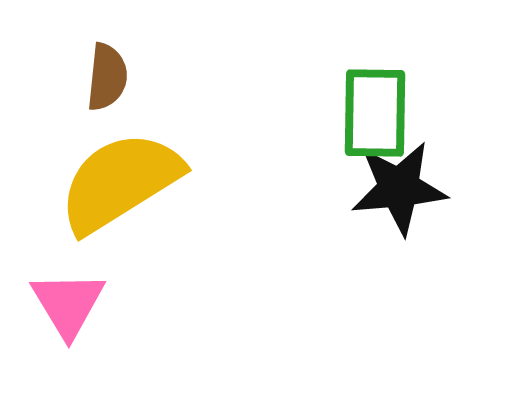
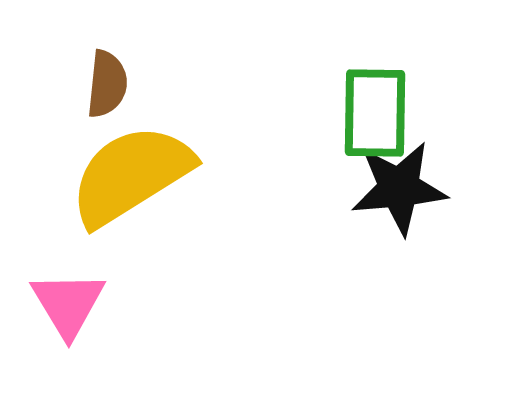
brown semicircle: moved 7 px down
yellow semicircle: moved 11 px right, 7 px up
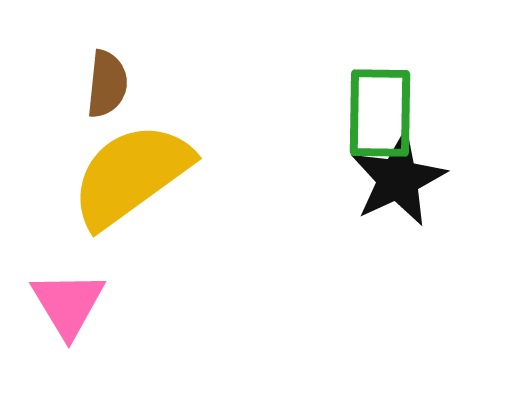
green rectangle: moved 5 px right
yellow semicircle: rotated 4 degrees counterclockwise
black star: moved 1 px left, 9 px up; rotated 20 degrees counterclockwise
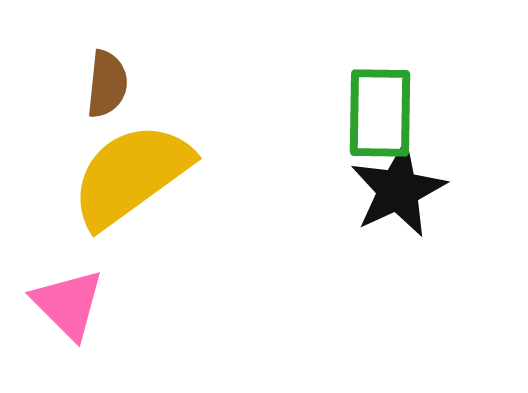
black star: moved 11 px down
pink triangle: rotated 14 degrees counterclockwise
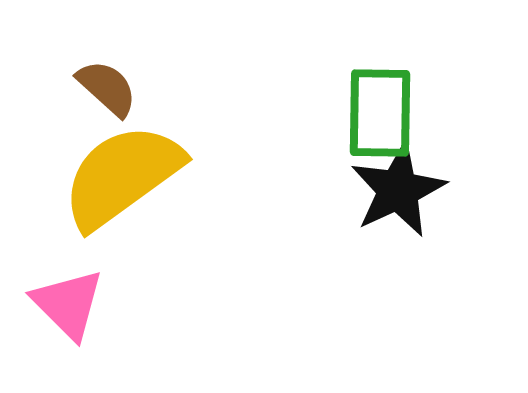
brown semicircle: moved 4 px down; rotated 54 degrees counterclockwise
yellow semicircle: moved 9 px left, 1 px down
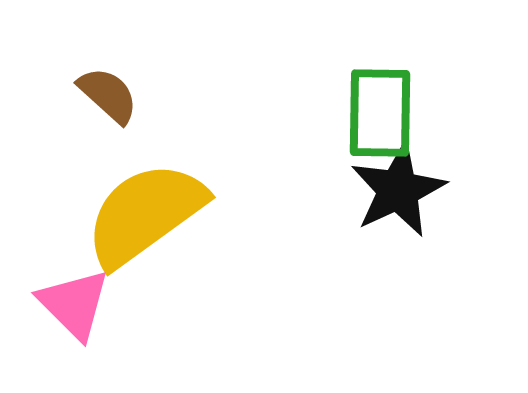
brown semicircle: moved 1 px right, 7 px down
yellow semicircle: moved 23 px right, 38 px down
pink triangle: moved 6 px right
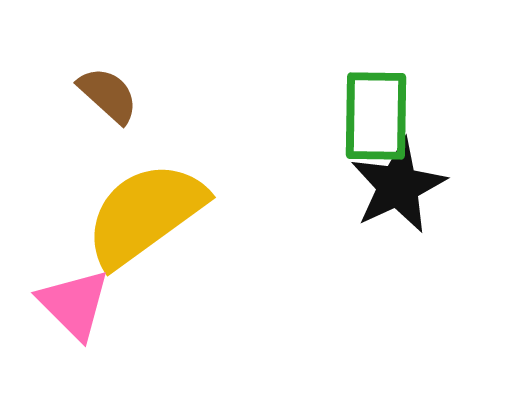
green rectangle: moved 4 px left, 3 px down
black star: moved 4 px up
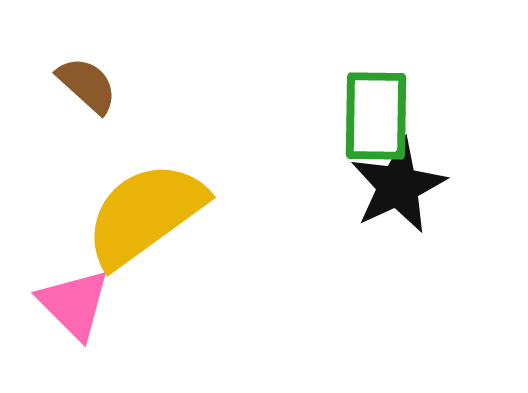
brown semicircle: moved 21 px left, 10 px up
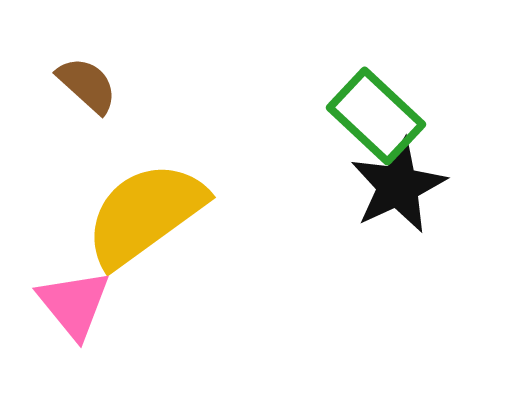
green rectangle: rotated 48 degrees counterclockwise
pink triangle: rotated 6 degrees clockwise
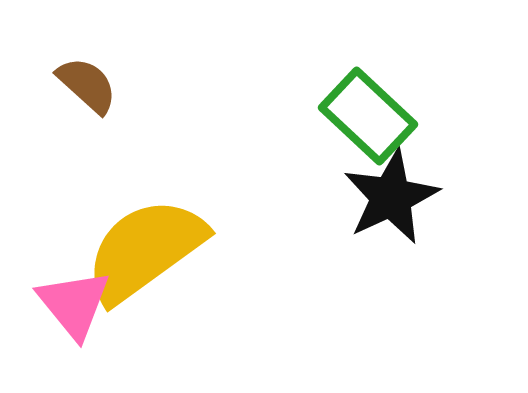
green rectangle: moved 8 px left
black star: moved 7 px left, 11 px down
yellow semicircle: moved 36 px down
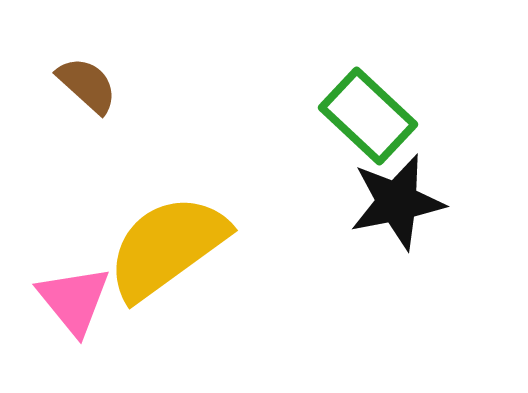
black star: moved 6 px right, 5 px down; rotated 14 degrees clockwise
yellow semicircle: moved 22 px right, 3 px up
pink triangle: moved 4 px up
